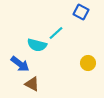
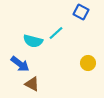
cyan semicircle: moved 4 px left, 4 px up
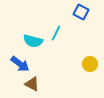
cyan line: rotated 21 degrees counterclockwise
yellow circle: moved 2 px right, 1 px down
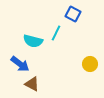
blue square: moved 8 px left, 2 px down
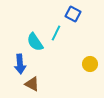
cyan semicircle: moved 2 px right, 1 px down; rotated 42 degrees clockwise
blue arrow: rotated 48 degrees clockwise
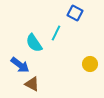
blue square: moved 2 px right, 1 px up
cyan semicircle: moved 1 px left, 1 px down
blue arrow: moved 1 px down; rotated 48 degrees counterclockwise
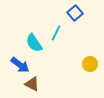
blue square: rotated 21 degrees clockwise
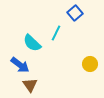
cyan semicircle: moved 2 px left; rotated 12 degrees counterclockwise
brown triangle: moved 2 px left, 1 px down; rotated 28 degrees clockwise
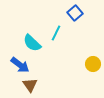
yellow circle: moved 3 px right
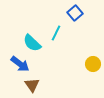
blue arrow: moved 1 px up
brown triangle: moved 2 px right
